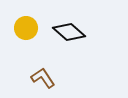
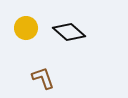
brown L-shape: rotated 15 degrees clockwise
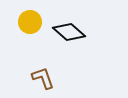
yellow circle: moved 4 px right, 6 px up
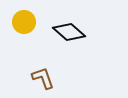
yellow circle: moved 6 px left
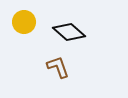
brown L-shape: moved 15 px right, 11 px up
